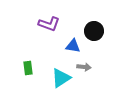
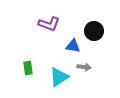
cyan triangle: moved 2 px left, 1 px up
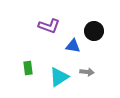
purple L-shape: moved 2 px down
gray arrow: moved 3 px right, 5 px down
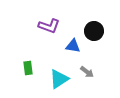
gray arrow: rotated 32 degrees clockwise
cyan triangle: moved 2 px down
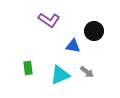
purple L-shape: moved 6 px up; rotated 15 degrees clockwise
cyan triangle: moved 1 px right, 4 px up; rotated 10 degrees clockwise
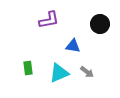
purple L-shape: rotated 45 degrees counterclockwise
black circle: moved 6 px right, 7 px up
cyan triangle: moved 1 px left, 2 px up
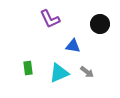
purple L-shape: moved 1 px right, 1 px up; rotated 75 degrees clockwise
